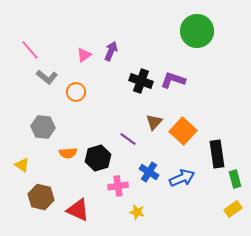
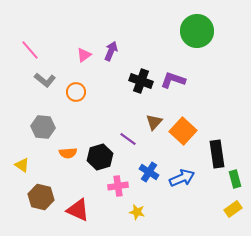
gray L-shape: moved 2 px left, 3 px down
black hexagon: moved 2 px right, 1 px up
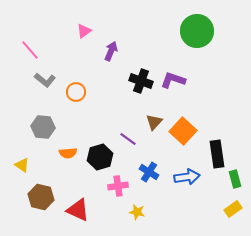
pink triangle: moved 24 px up
blue arrow: moved 5 px right, 1 px up; rotated 15 degrees clockwise
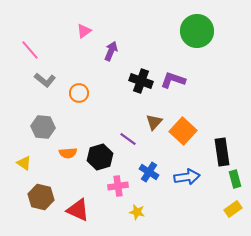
orange circle: moved 3 px right, 1 px down
black rectangle: moved 5 px right, 2 px up
yellow triangle: moved 2 px right, 2 px up
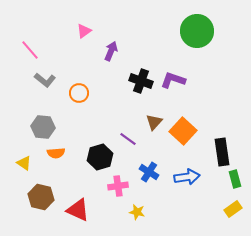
orange semicircle: moved 12 px left
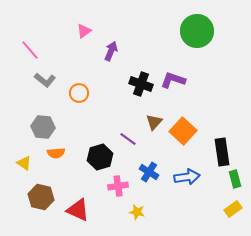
black cross: moved 3 px down
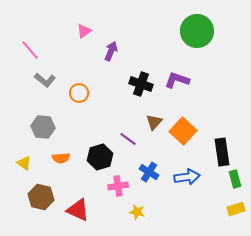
purple L-shape: moved 4 px right
orange semicircle: moved 5 px right, 5 px down
yellow rectangle: moved 3 px right; rotated 18 degrees clockwise
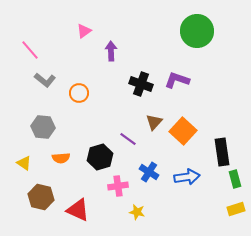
purple arrow: rotated 24 degrees counterclockwise
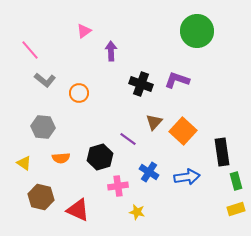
green rectangle: moved 1 px right, 2 px down
